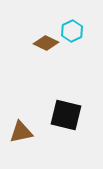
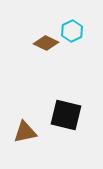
brown triangle: moved 4 px right
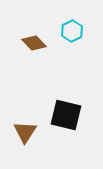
brown diamond: moved 12 px left; rotated 20 degrees clockwise
brown triangle: rotated 45 degrees counterclockwise
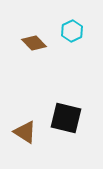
black square: moved 3 px down
brown triangle: rotated 30 degrees counterclockwise
